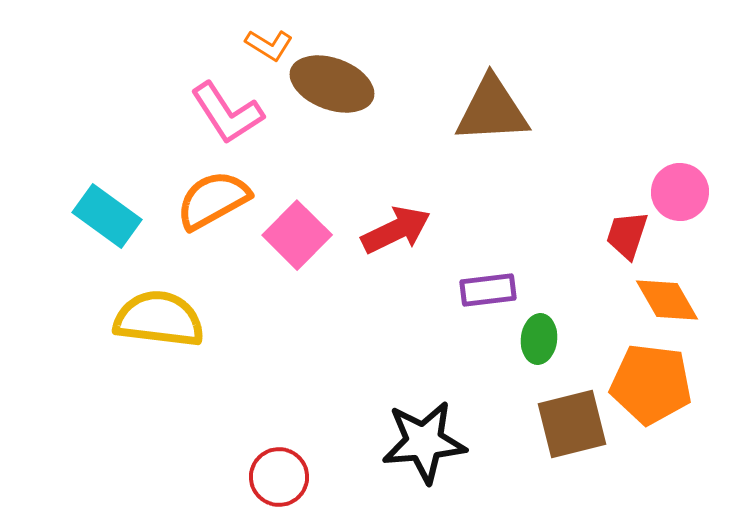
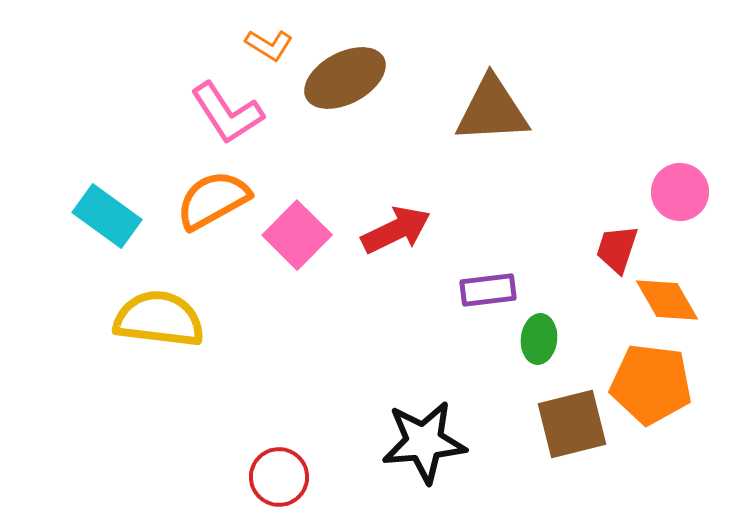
brown ellipse: moved 13 px right, 6 px up; rotated 48 degrees counterclockwise
red trapezoid: moved 10 px left, 14 px down
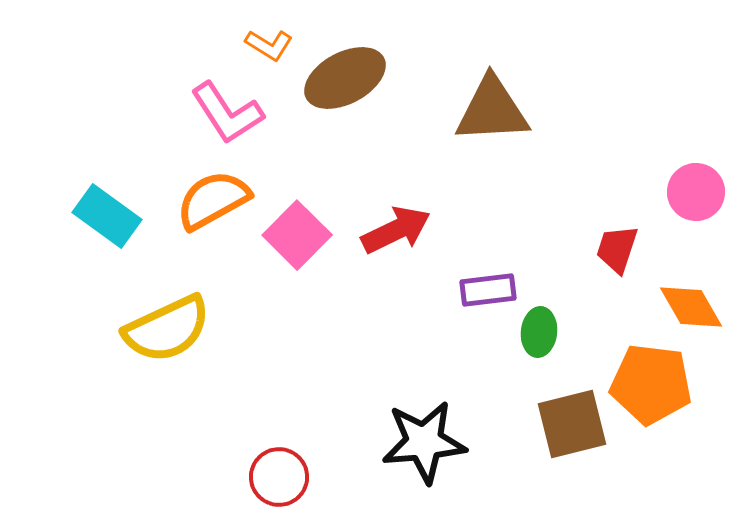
pink circle: moved 16 px right
orange diamond: moved 24 px right, 7 px down
yellow semicircle: moved 8 px right, 10 px down; rotated 148 degrees clockwise
green ellipse: moved 7 px up
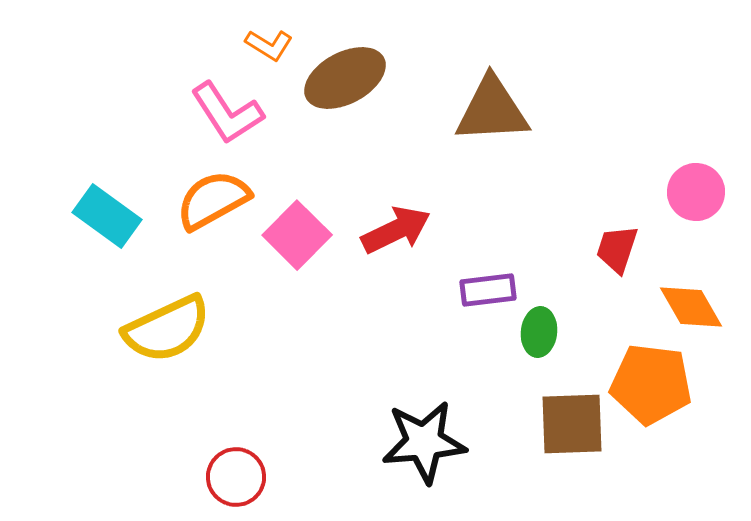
brown square: rotated 12 degrees clockwise
red circle: moved 43 px left
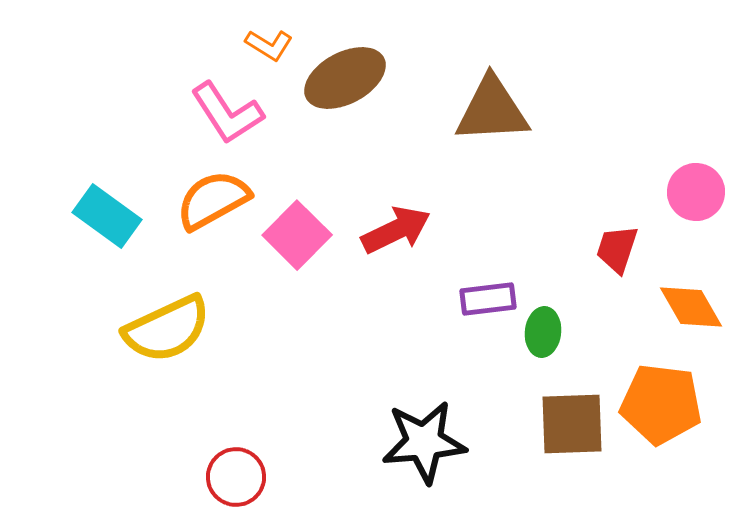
purple rectangle: moved 9 px down
green ellipse: moved 4 px right
orange pentagon: moved 10 px right, 20 px down
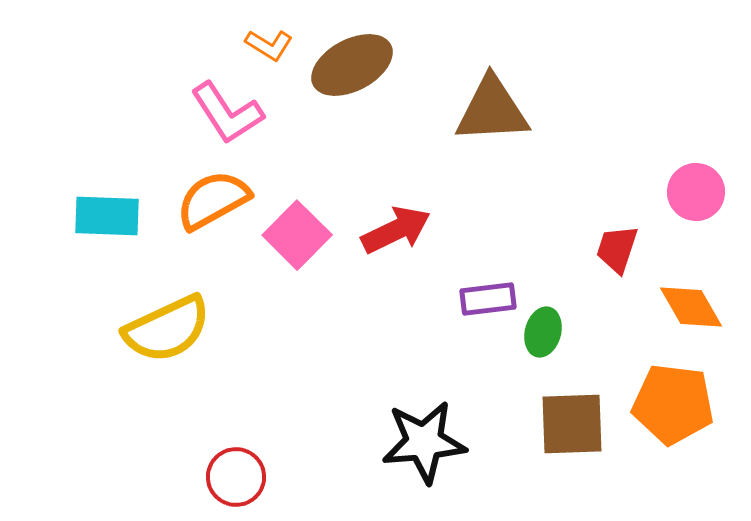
brown ellipse: moved 7 px right, 13 px up
cyan rectangle: rotated 34 degrees counterclockwise
green ellipse: rotated 9 degrees clockwise
orange pentagon: moved 12 px right
